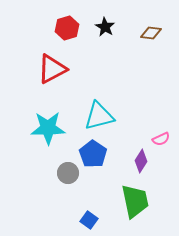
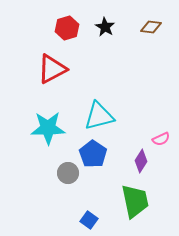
brown diamond: moved 6 px up
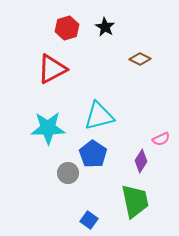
brown diamond: moved 11 px left, 32 px down; rotated 20 degrees clockwise
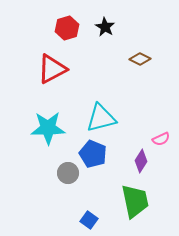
cyan triangle: moved 2 px right, 2 px down
blue pentagon: rotated 12 degrees counterclockwise
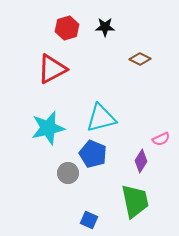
black star: rotated 30 degrees counterclockwise
cyan star: rotated 12 degrees counterclockwise
blue square: rotated 12 degrees counterclockwise
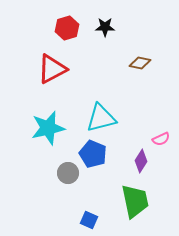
brown diamond: moved 4 px down; rotated 15 degrees counterclockwise
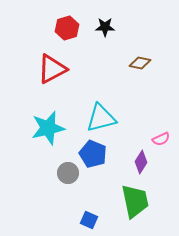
purple diamond: moved 1 px down
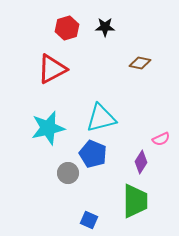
green trapezoid: rotated 12 degrees clockwise
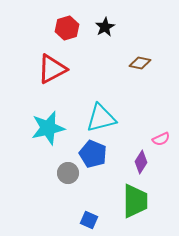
black star: rotated 30 degrees counterclockwise
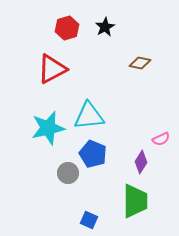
cyan triangle: moved 12 px left, 2 px up; rotated 8 degrees clockwise
